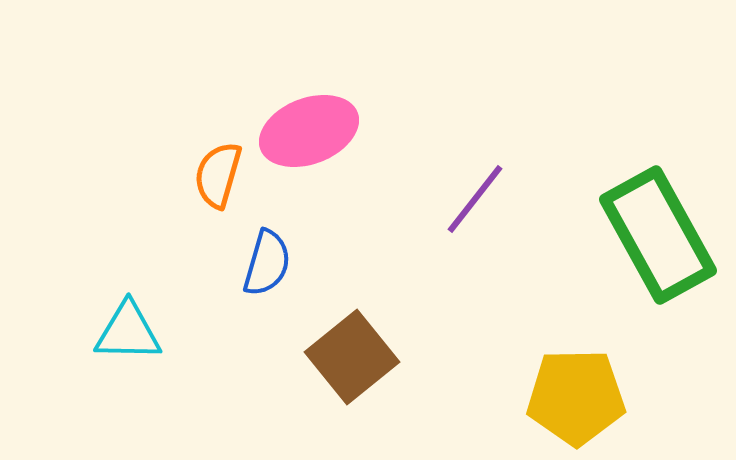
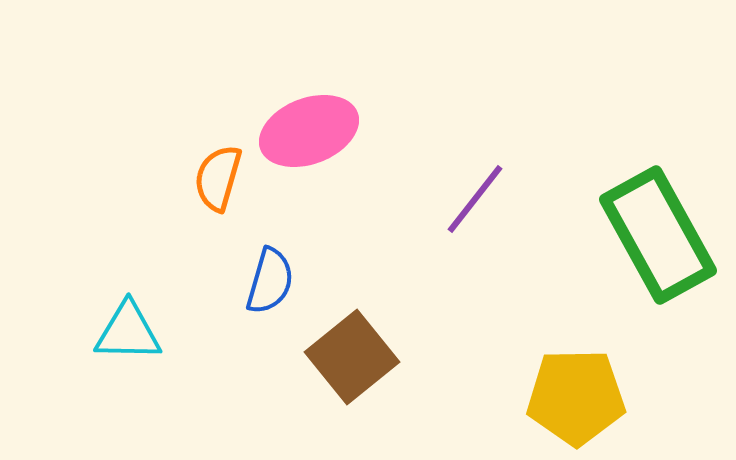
orange semicircle: moved 3 px down
blue semicircle: moved 3 px right, 18 px down
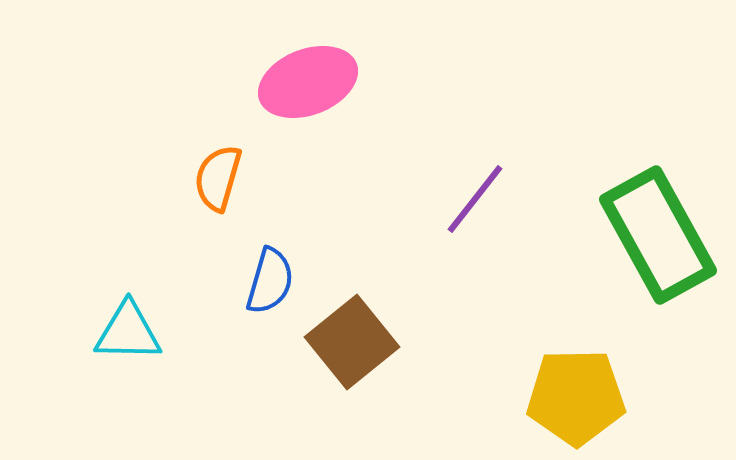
pink ellipse: moved 1 px left, 49 px up
brown square: moved 15 px up
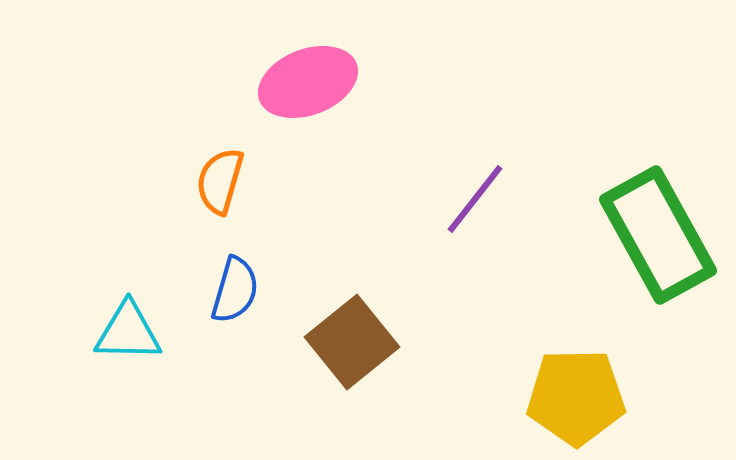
orange semicircle: moved 2 px right, 3 px down
blue semicircle: moved 35 px left, 9 px down
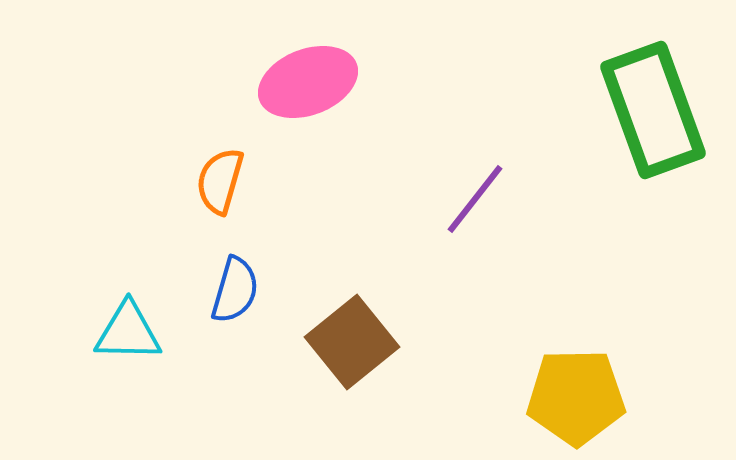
green rectangle: moved 5 px left, 125 px up; rotated 9 degrees clockwise
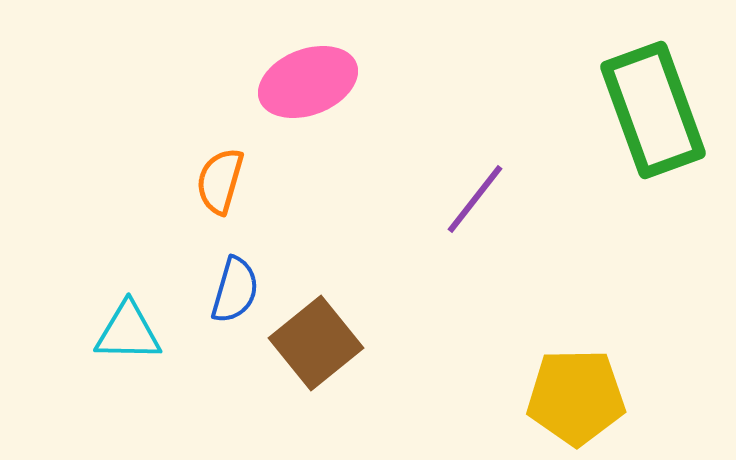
brown square: moved 36 px left, 1 px down
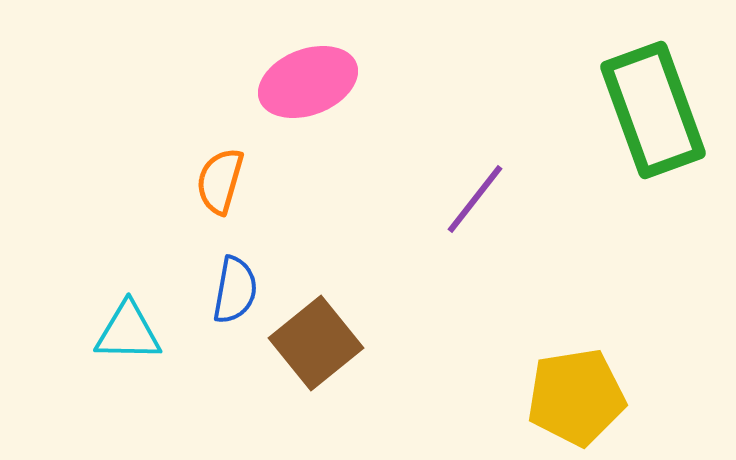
blue semicircle: rotated 6 degrees counterclockwise
yellow pentagon: rotated 8 degrees counterclockwise
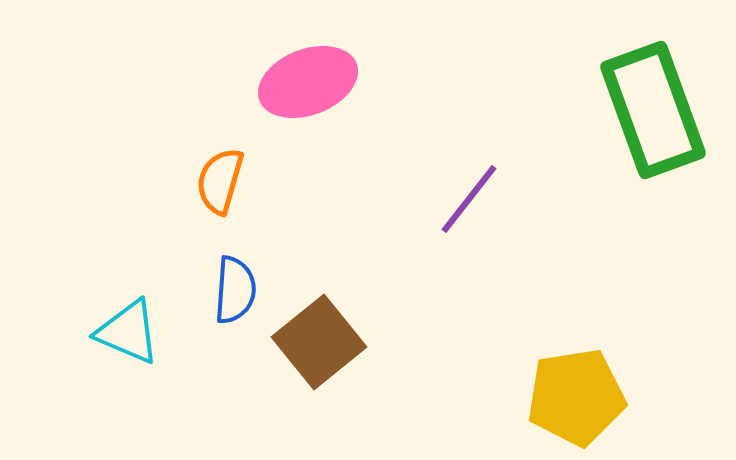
purple line: moved 6 px left
blue semicircle: rotated 6 degrees counterclockwise
cyan triangle: rotated 22 degrees clockwise
brown square: moved 3 px right, 1 px up
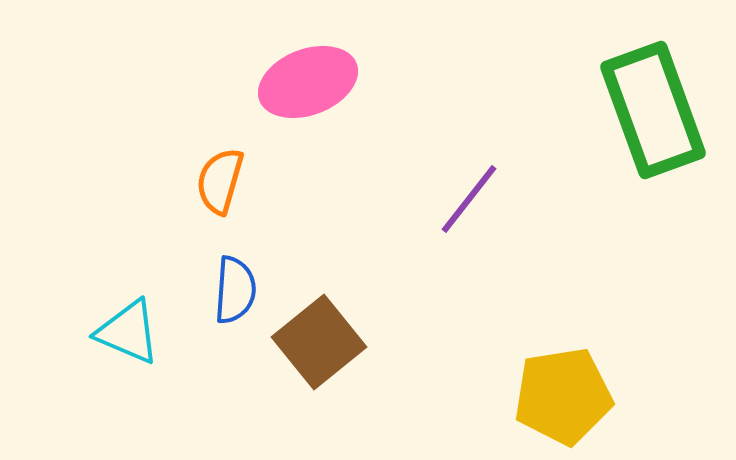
yellow pentagon: moved 13 px left, 1 px up
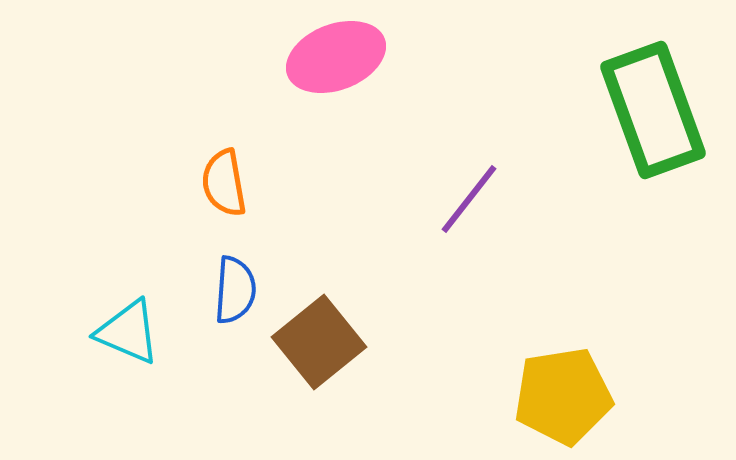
pink ellipse: moved 28 px right, 25 px up
orange semicircle: moved 4 px right, 2 px down; rotated 26 degrees counterclockwise
